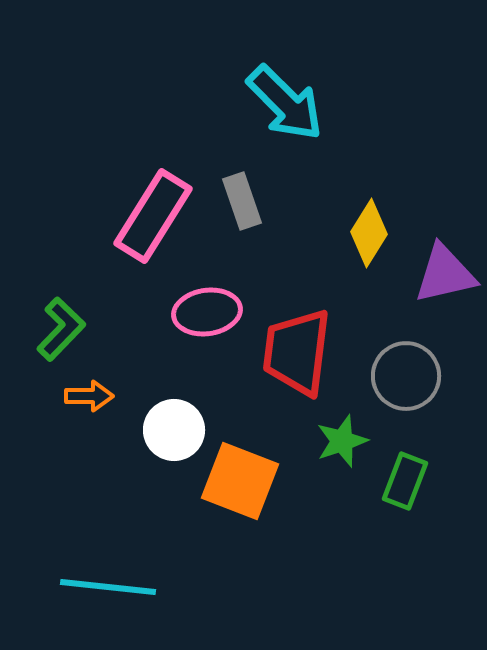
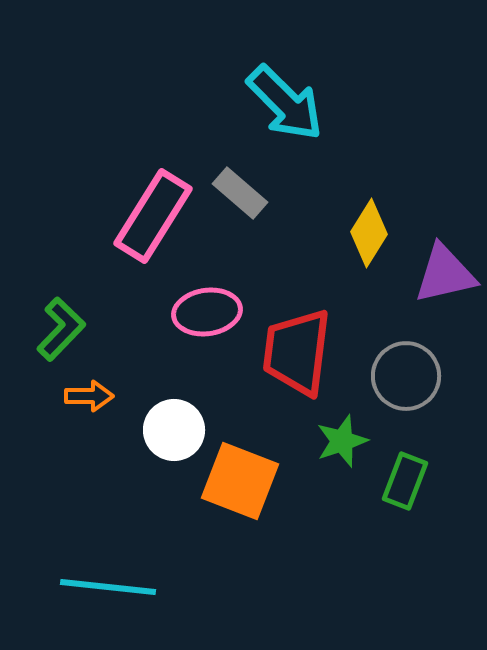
gray rectangle: moved 2 px left, 8 px up; rotated 30 degrees counterclockwise
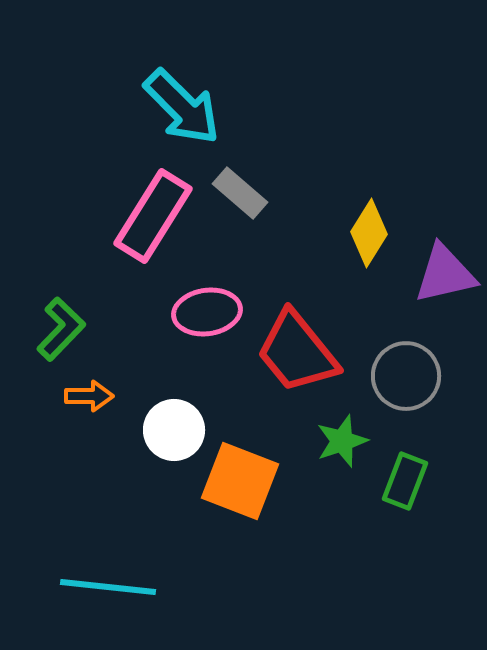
cyan arrow: moved 103 px left, 4 px down
red trapezoid: rotated 46 degrees counterclockwise
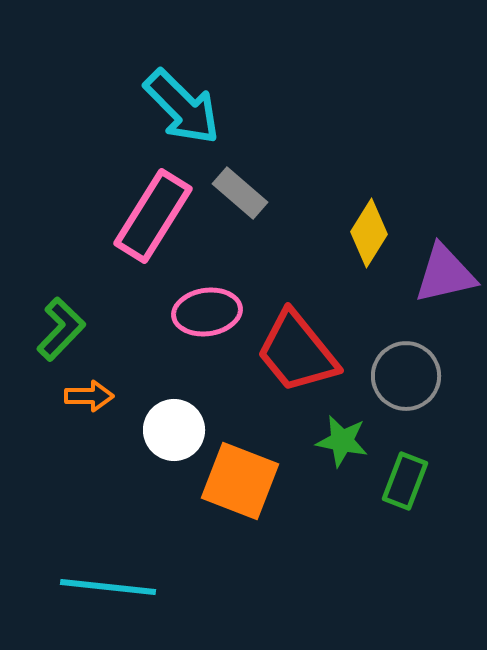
green star: rotated 30 degrees clockwise
